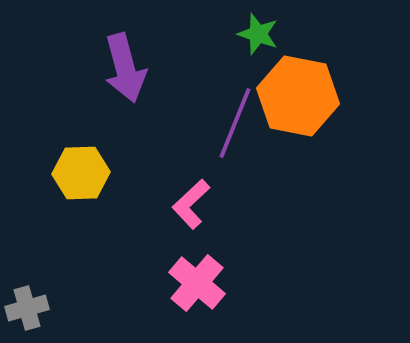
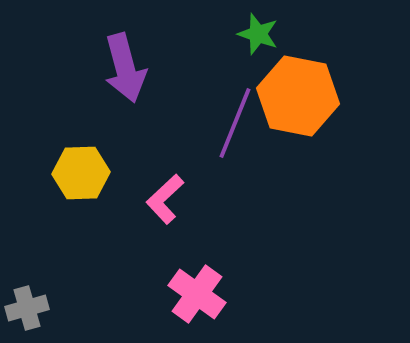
pink L-shape: moved 26 px left, 5 px up
pink cross: moved 11 px down; rotated 4 degrees counterclockwise
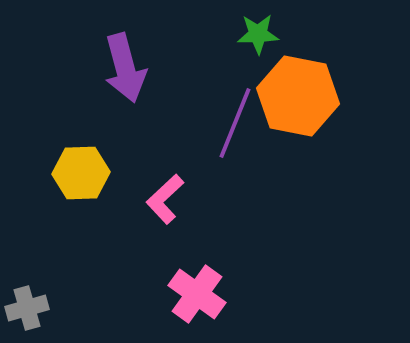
green star: rotated 21 degrees counterclockwise
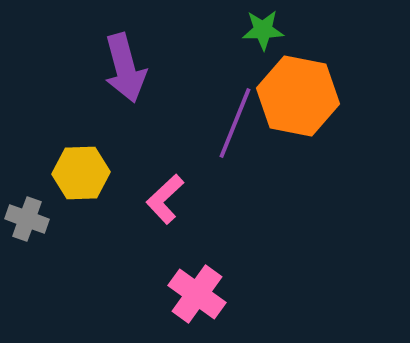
green star: moved 5 px right, 4 px up
gray cross: moved 89 px up; rotated 36 degrees clockwise
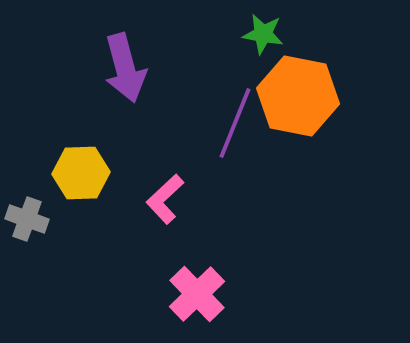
green star: moved 4 px down; rotated 12 degrees clockwise
pink cross: rotated 10 degrees clockwise
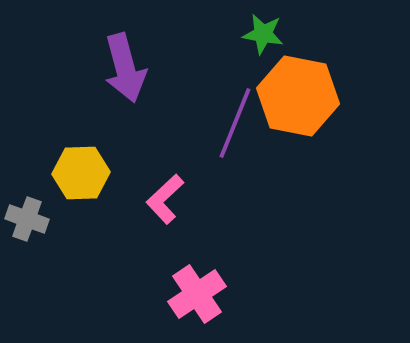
pink cross: rotated 10 degrees clockwise
